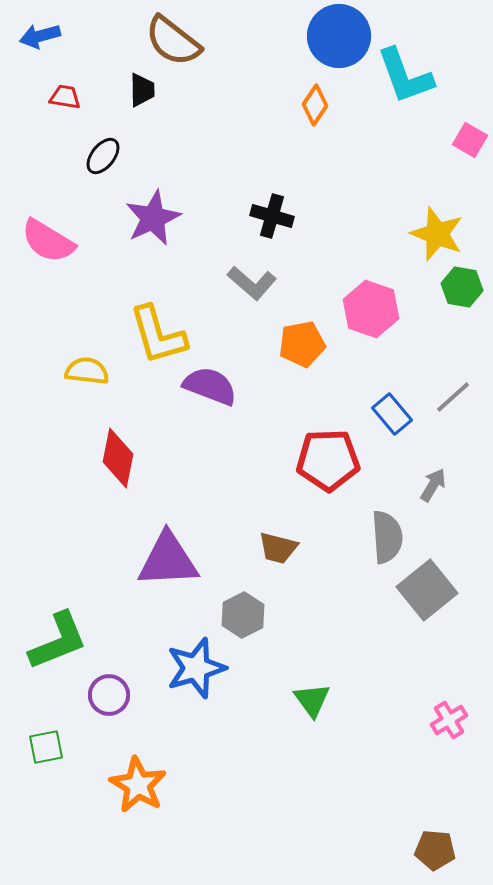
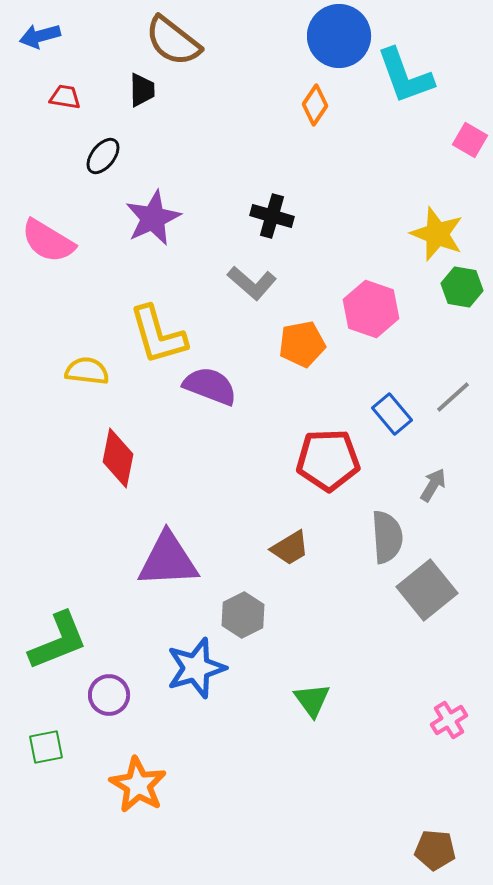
brown trapezoid: moved 12 px right; rotated 45 degrees counterclockwise
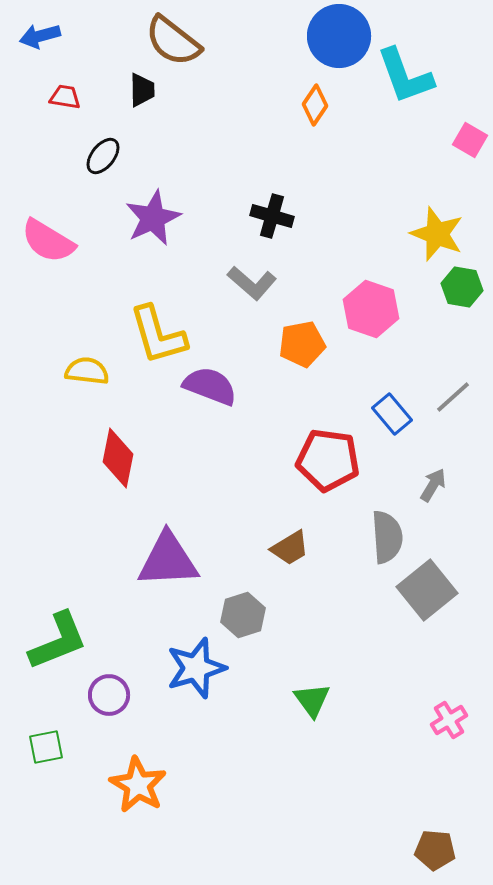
red pentagon: rotated 10 degrees clockwise
gray hexagon: rotated 9 degrees clockwise
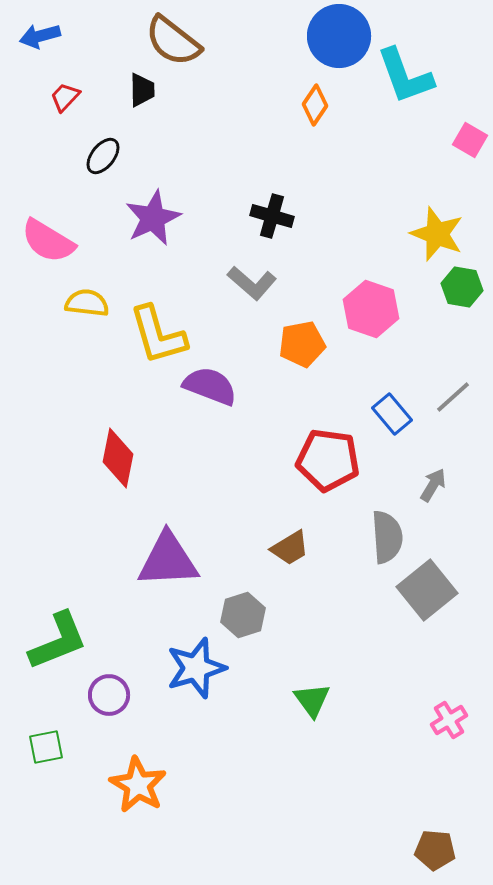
red trapezoid: rotated 56 degrees counterclockwise
yellow semicircle: moved 68 px up
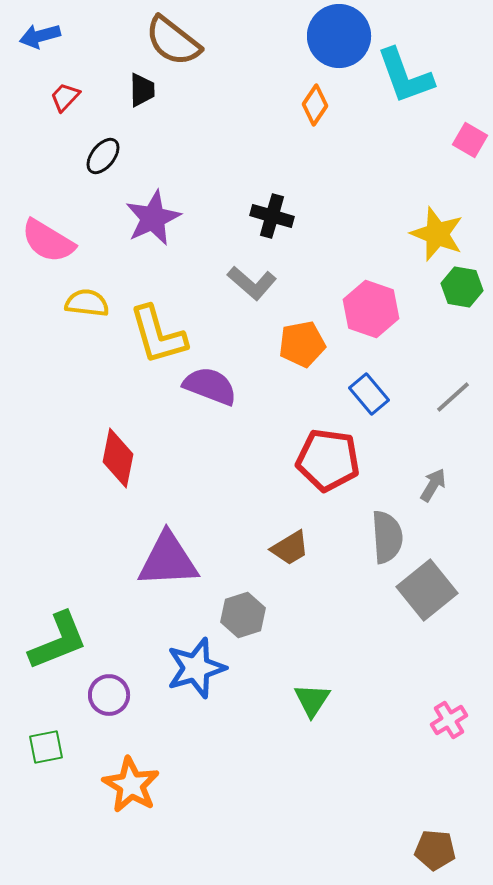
blue rectangle: moved 23 px left, 20 px up
green triangle: rotated 9 degrees clockwise
orange star: moved 7 px left
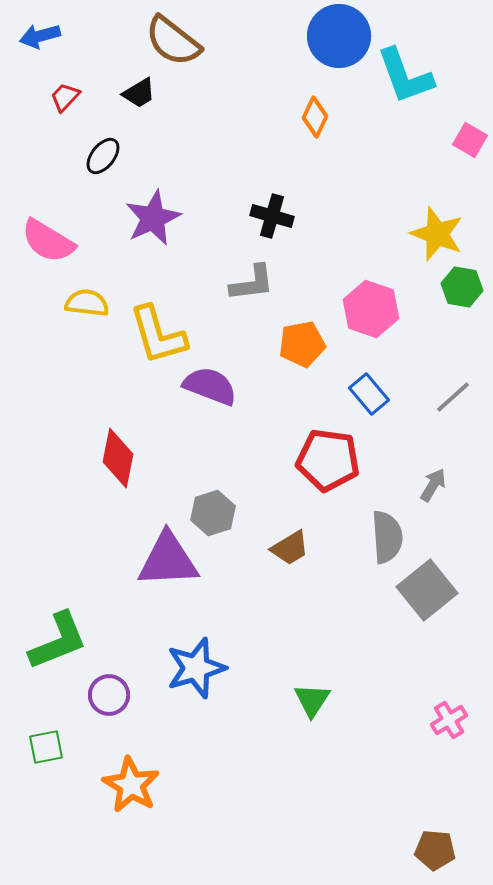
black trapezoid: moved 3 px left, 3 px down; rotated 60 degrees clockwise
orange diamond: moved 12 px down; rotated 9 degrees counterclockwise
gray L-shape: rotated 48 degrees counterclockwise
gray hexagon: moved 30 px left, 102 px up
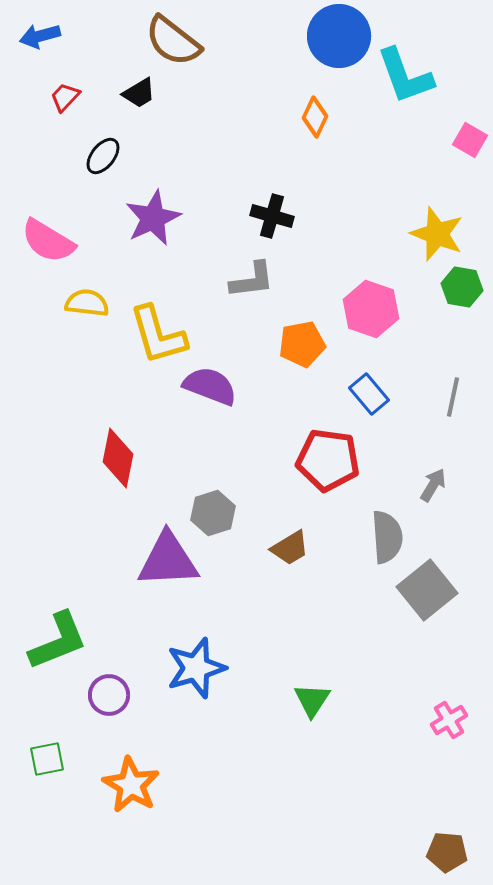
gray L-shape: moved 3 px up
gray line: rotated 36 degrees counterclockwise
green square: moved 1 px right, 12 px down
brown pentagon: moved 12 px right, 2 px down
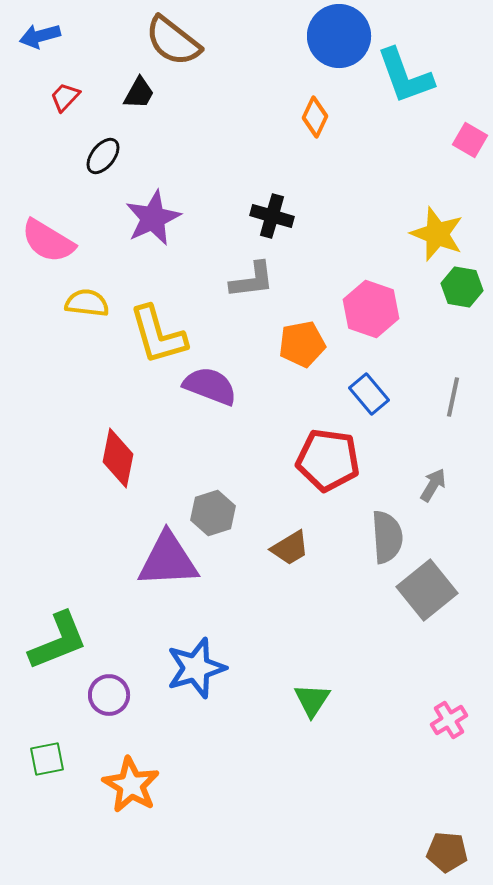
black trapezoid: rotated 30 degrees counterclockwise
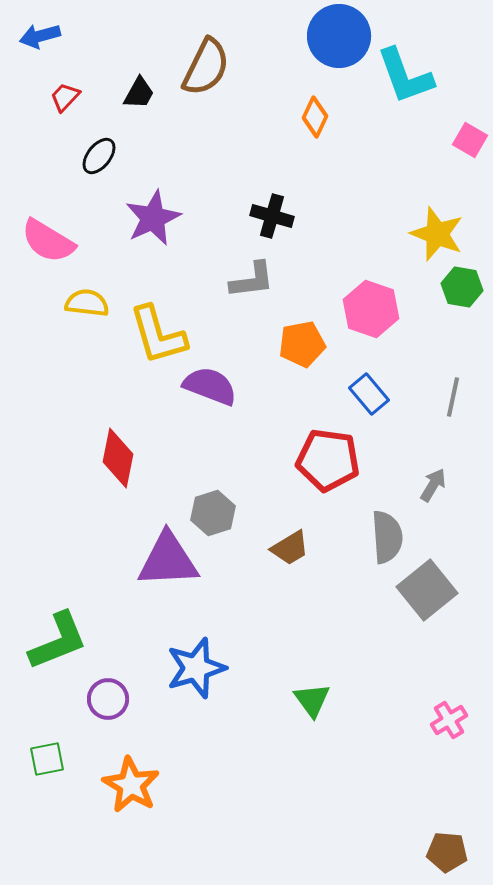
brown semicircle: moved 33 px right, 26 px down; rotated 102 degrees counterclockwise
black ellipse: moved 4 px left
purple circle: moved 1 px left, 4 px down
green triangle: rotated 9 degrees counterclockwise
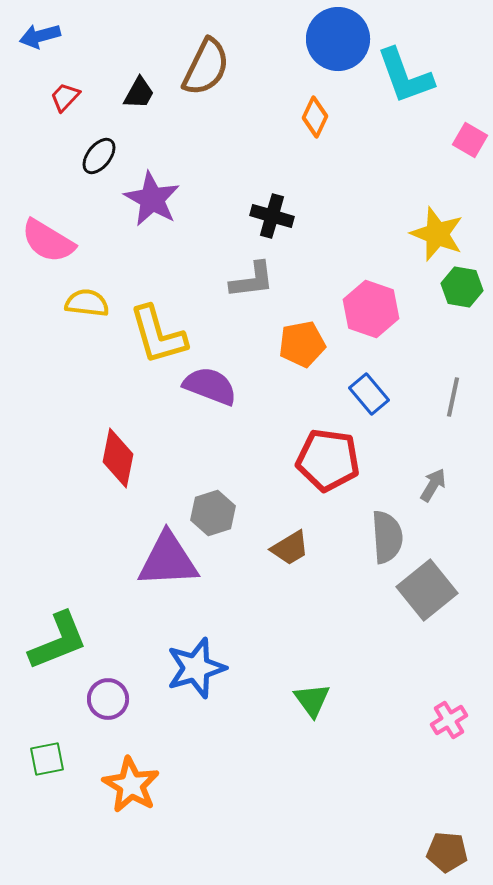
blue circle: moved 1 px left, 3 px down
purple star: moved 1 px left, 19 px up; rotated 18 degrees counterclockwise
